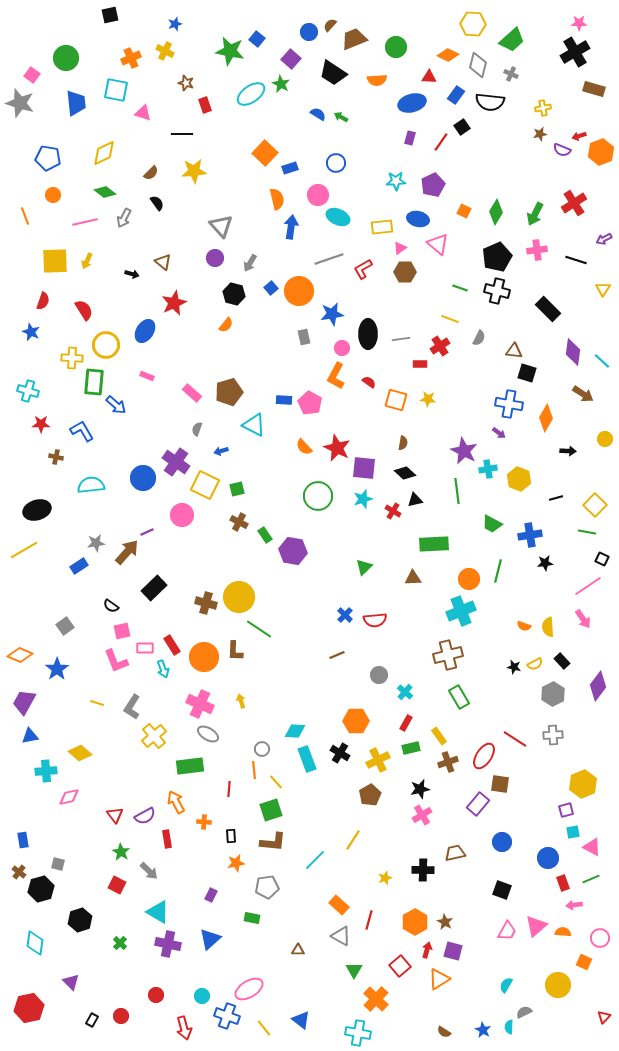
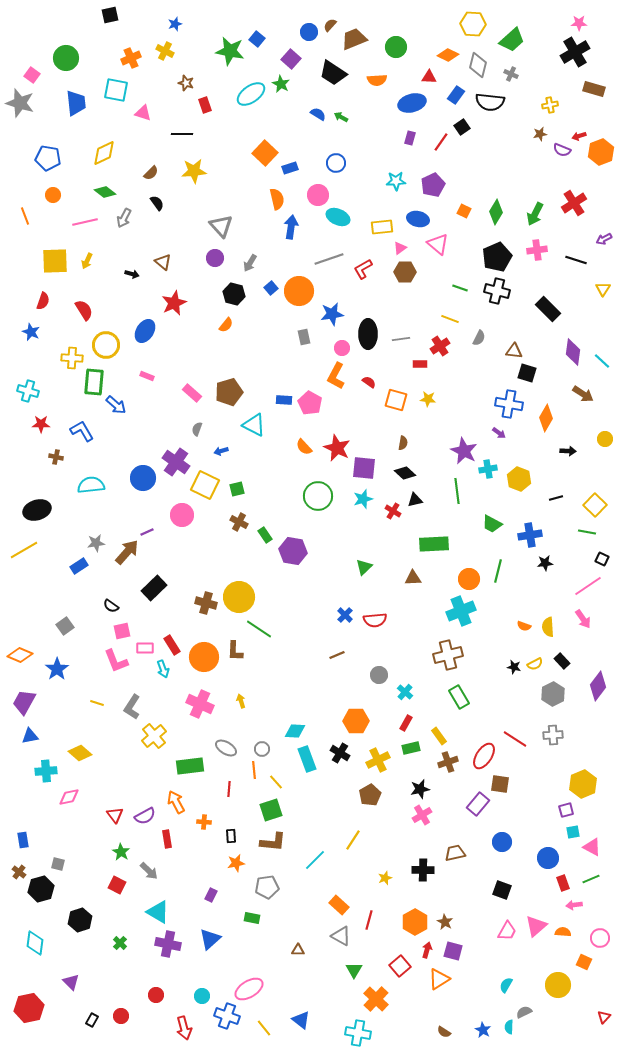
yellow cross at (543, 108): moved 7 px right, 3 px up
gray ellipse at (208, 734): moved 18 px right, 14 px down
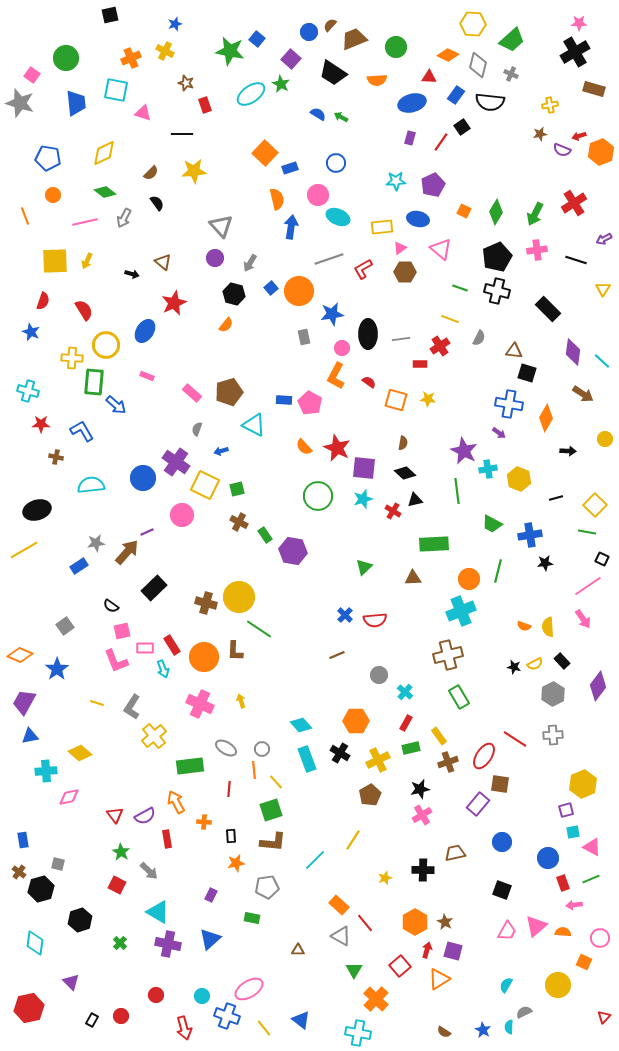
pink triangle at (438, 244): moved 3 px right, 5 px down
cyan diamond at (295, 731): moved 6 px right, 6 px up; rotated 45 degrees clockwise
red line at (369, 920): moved 4 px left, 3 px down; rotated 54 degrees counterclockwise
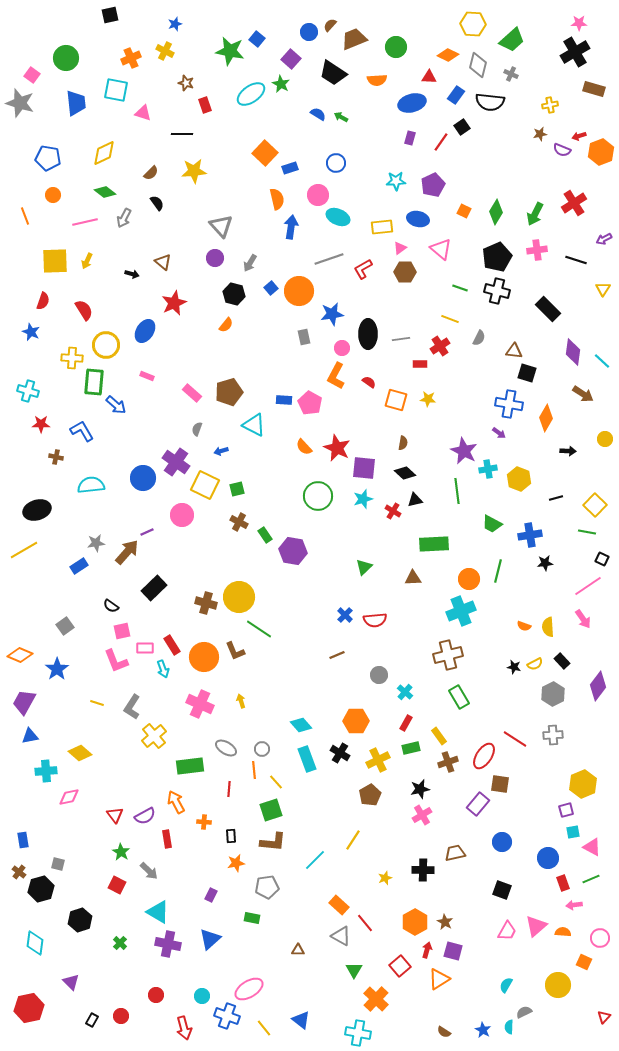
brown L-shape at (235, 651): rotated 25 degrees counterclockwise
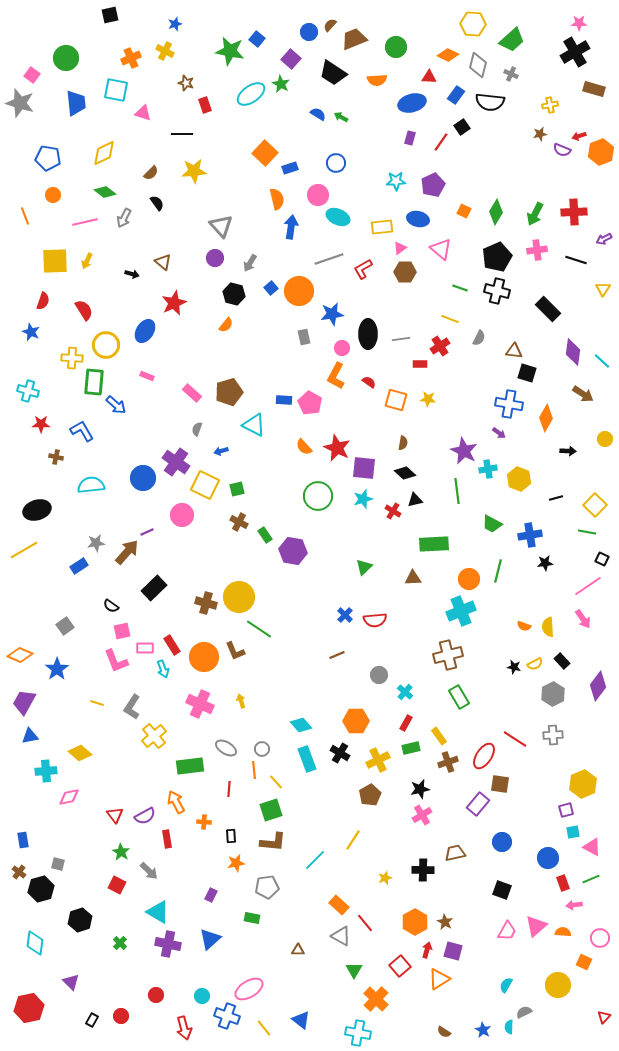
red cross at (574, 203): moved 9 px down; rotated 30 degrees clockwise
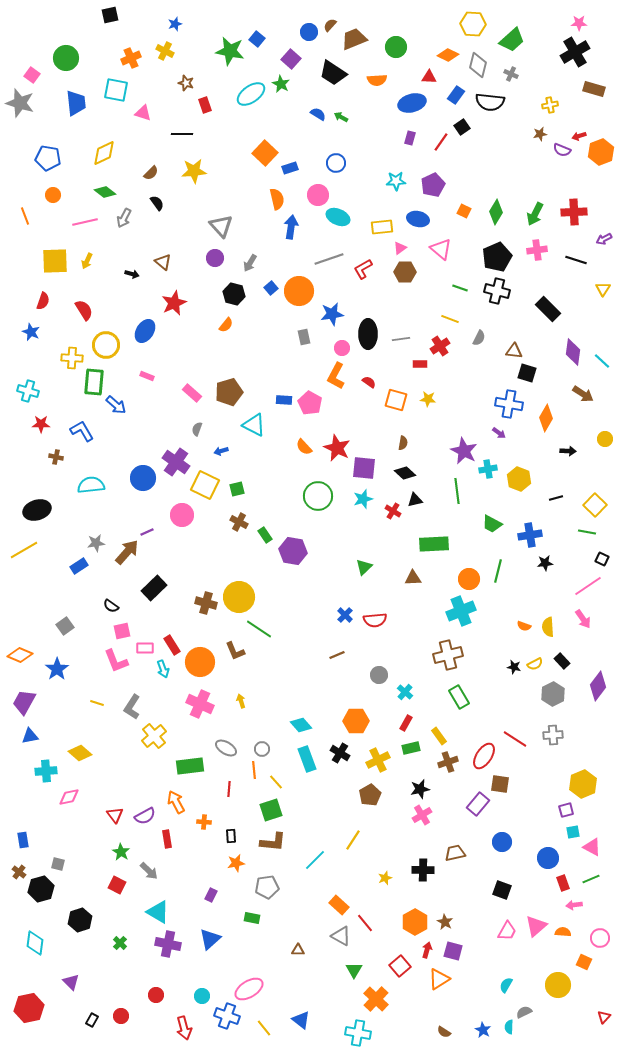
orange circle at (204, 657): moved 4 px left, 5 px down
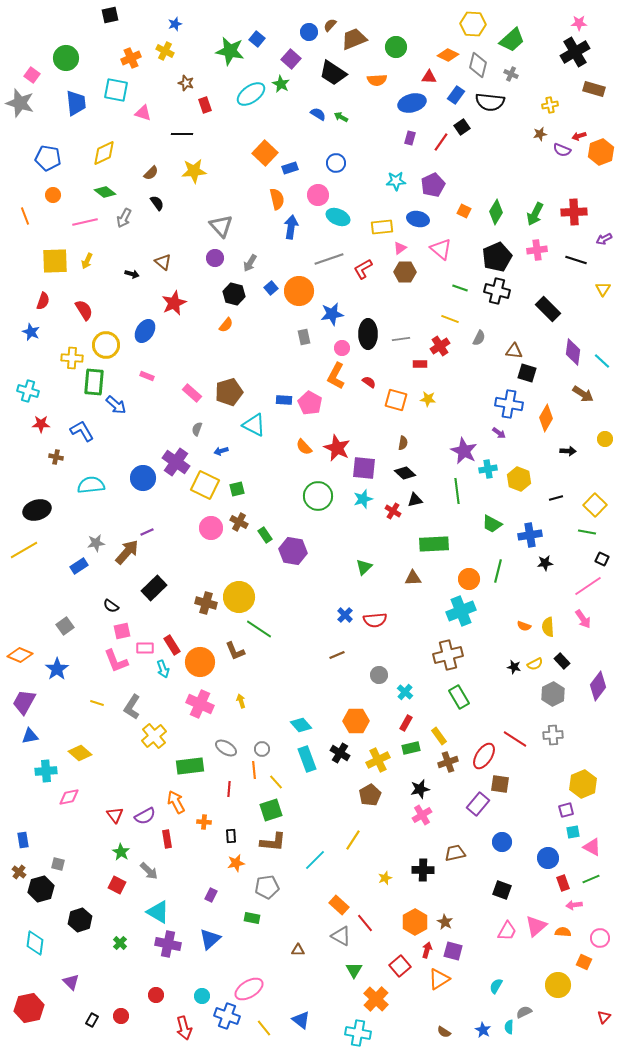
pink circle at (182, 515): moved 29 px right, 13 px down
cyan semicircle at (506, 985): moved 10 px left, 1 px down
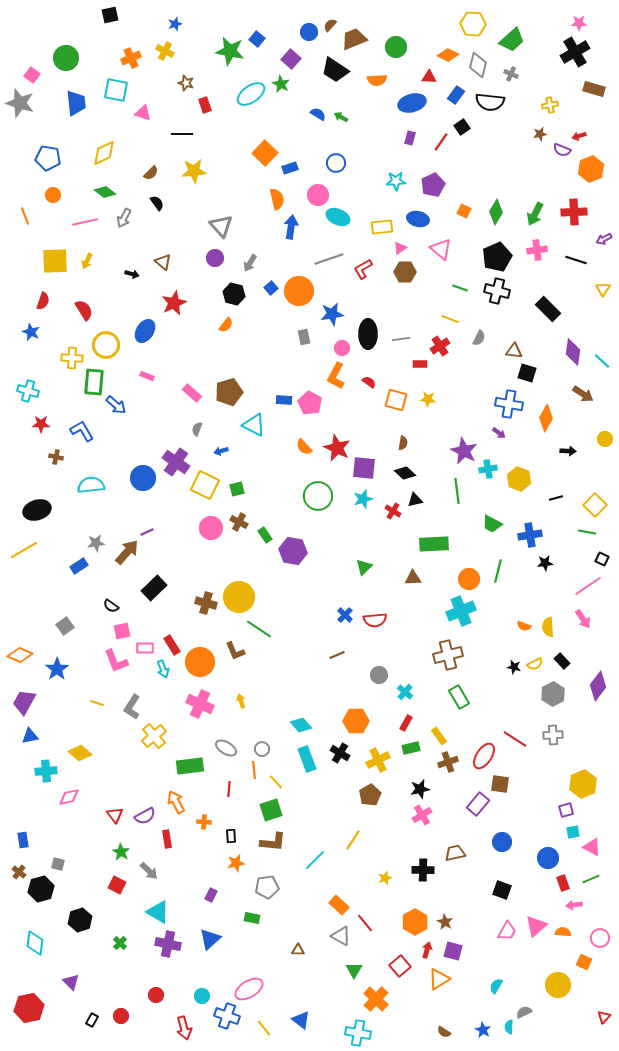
black trapezoid at (333, 73): moved 2 px right, 3 px up
orange hexagon at (601, 152): moved 10 px left, 17 px down
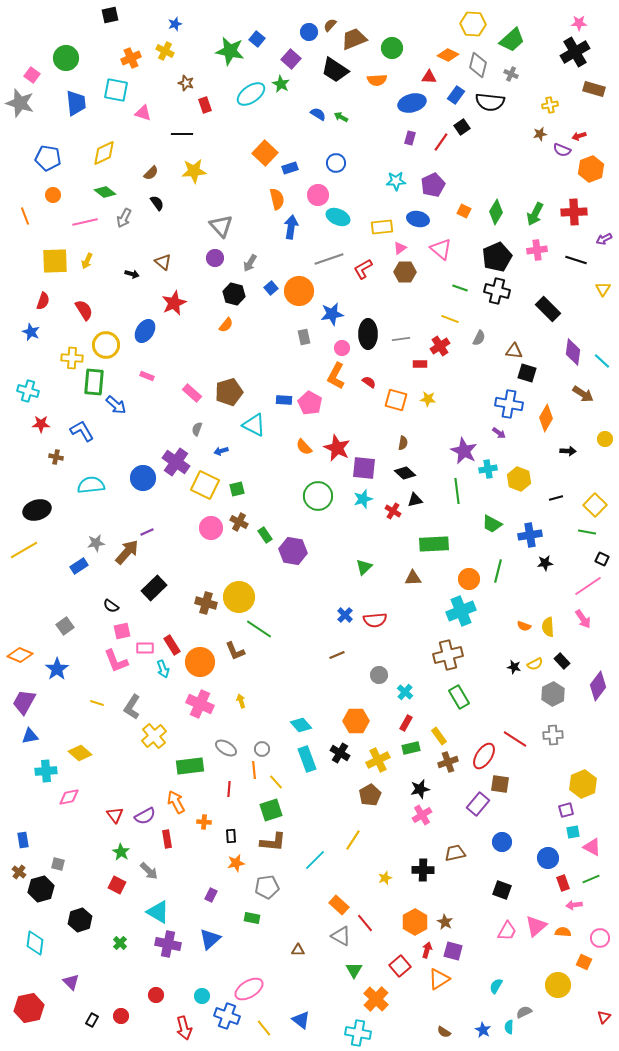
green circle at (396, 47): moved 4 px left, 1 px down
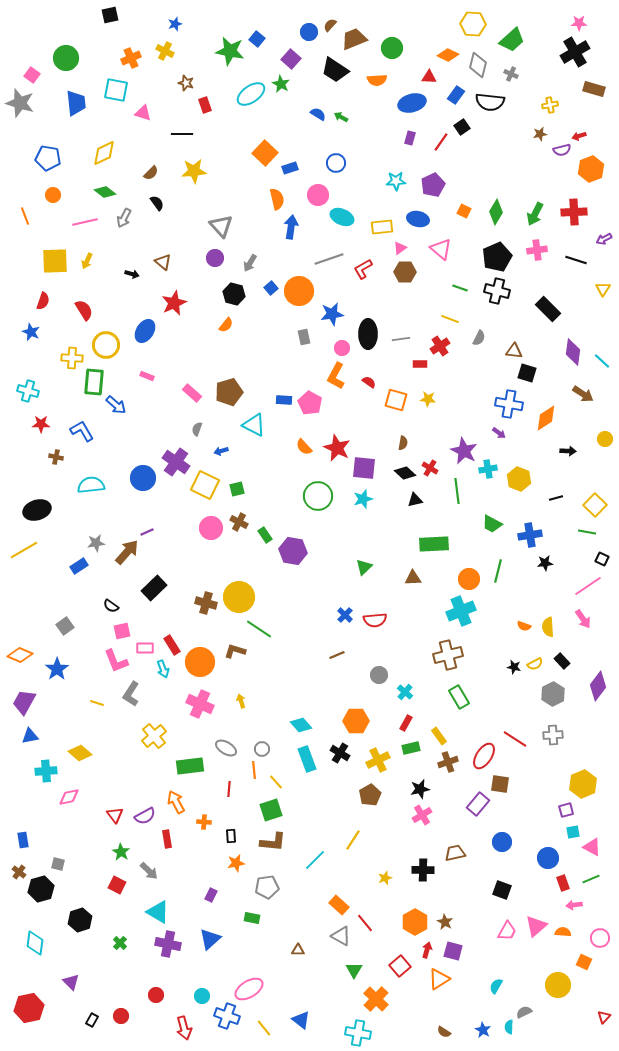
purple semicircle at (562, 150): rotated 36 degrees counterclockwise
cyan ellipse at (338, 217): moved 4 px right
orange diamond at (546, 418): rotated 28 degrees clockwise
red cross at (393, 511): moved 37 px right, 43 px up
brown L-shape at (235, 651): rotated 130 degrees clockwise
gray L-shape at (132, 707): moved 1 px left, 13 px up
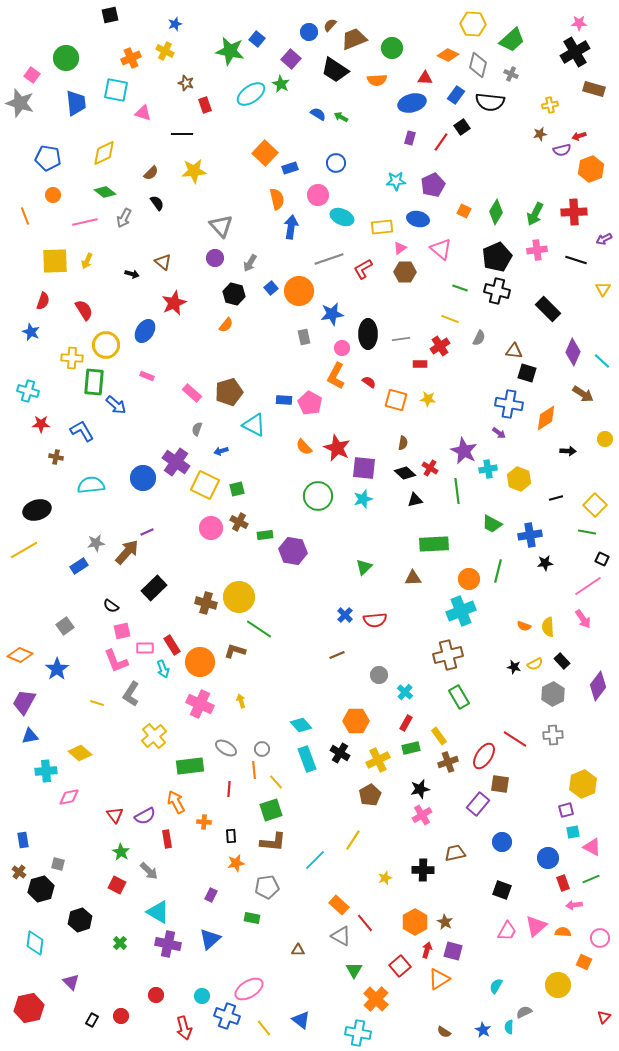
red triangle at (429, 77): moved 4 px left, 1 px down
purple diamond at (573, 352): rotated 16 degrees clockwise
green rectangle at (265, 535): rotated 63 degrees counterclockwise
